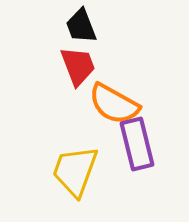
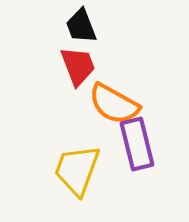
yellow trapezoid: moved 2 px right, 1 px up
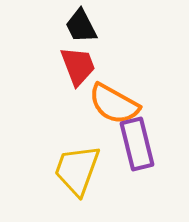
black trapezoid: rotated 6 degrees counterclockwise
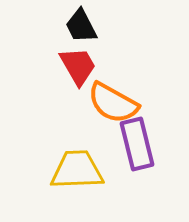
red trapezoid: rotated 9 degrees counterclockwise
orange semicircle: moved 1 px left, 1 px up
yellow trapezoid: rotated 68 degrees clockwise
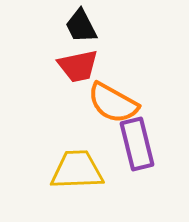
red trapezoid: rotated 108 degrees clockwise
